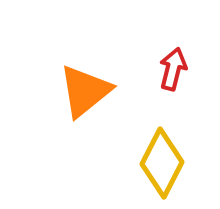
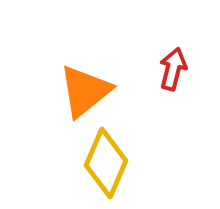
yellow diamond: moved 56 px left; rotated 4 degrees counterclockwise
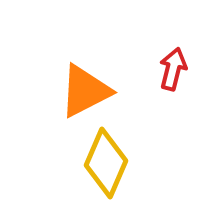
orange triangle: rotated 12 degrees clockwise
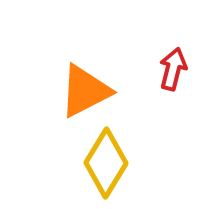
yellow diamond: rotated 8 degrees clockwise
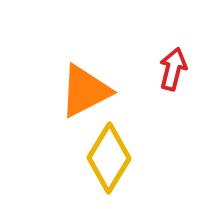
yellow diamond: moved 3 px right, 5 px up
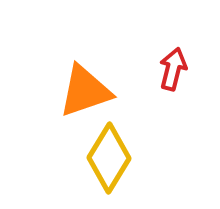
orange triangle: rotated 8 degrees clockwise
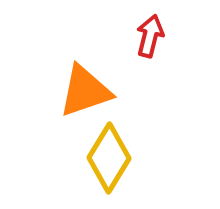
red arrow: moved 23 px left, 33 px up
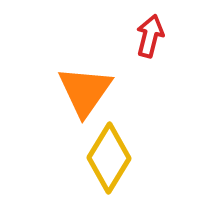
orange triangle: rotated 36 degrees counterclockwise
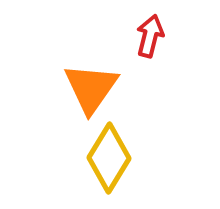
orange triangle: moved 6 px right, 3 px up
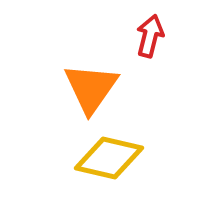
yellow diamond: rotated 72 degrees clockwise
